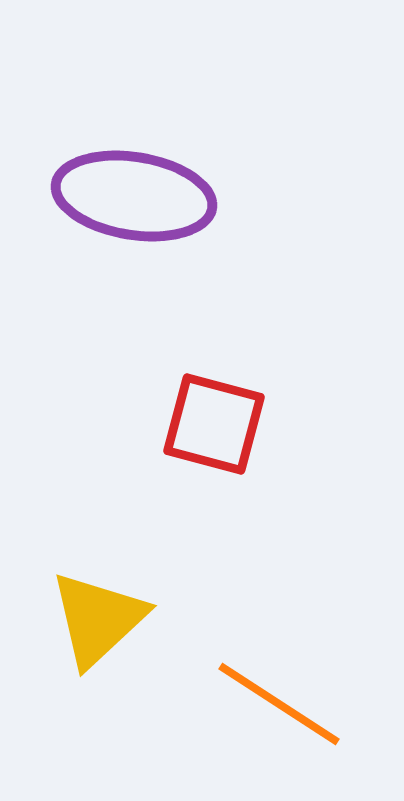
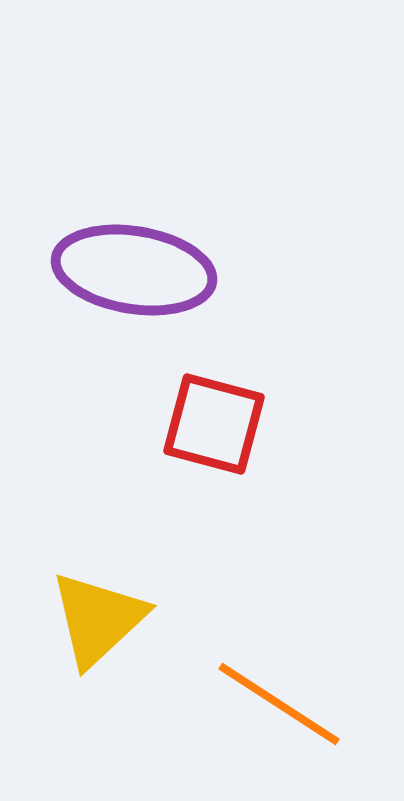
purple ellipse: moved 74 px down
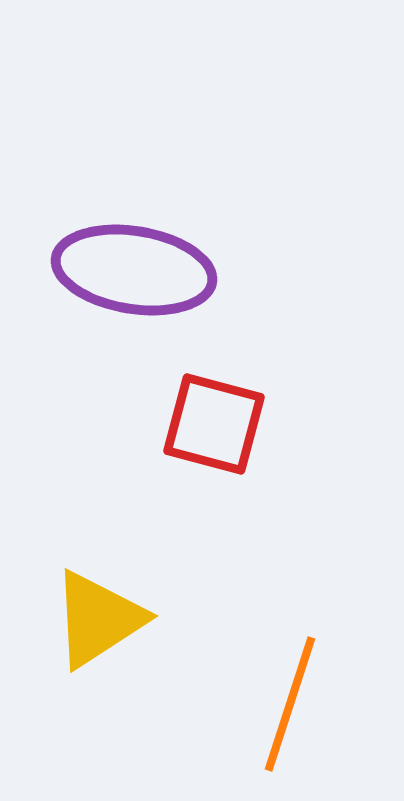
yellow triangle: rotated 10 degrees clockwise
orange line: moved 11 px right; rotated 75 degrees clockwise
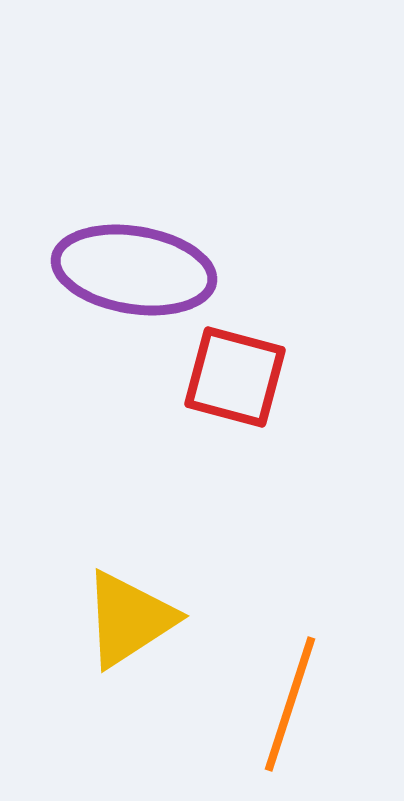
red square: moved 21 px right, 47 px up
yellow triangle: moved 31 px right
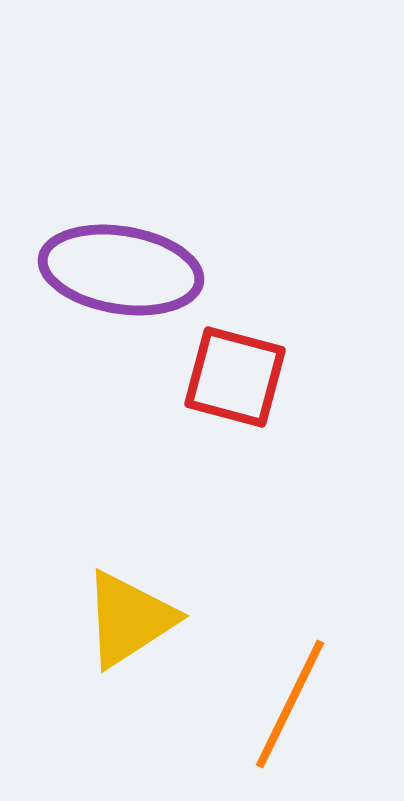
purple ellipse: moved 13 px left
orange line: rotated 8 degrees clockwise
